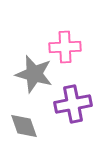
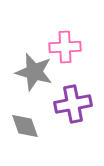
gray star: moved 2 px up
gray diamond: moved 1 px right
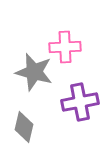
purple cross: moved 7 px right, 2 px up
gray diamond: moved 1 px left, 1 px down; rotated 32 degrees clockwise
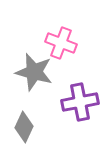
pink cross: moved 4 px left, 4 px up; rotated 24 degrees clockwise
gray diamond: rotated 12 degrees clockwise
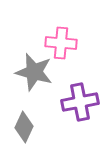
pink cross: rotated 16 degrees counterclockwise
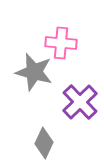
purple cross: rotated 33 degrees counterclockwise
gray diamond: moved 20 px right, 16 px down
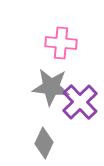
gray star: moved 17 px right, 15 px down; rotated 9 degrees counterclockwise
